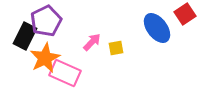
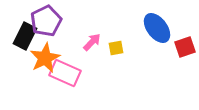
red square: moved 33 px down; rotated 15 degrees clockwise
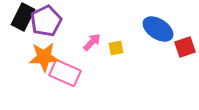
blue ellipse: moved 1 px right, 1 px down; rotated 20 degrees counterclockwise
black rectangle: moved 2 px left, 19 px up
orange star: moved 1 px left, 1 px up; rotated 24 degrees clockwise
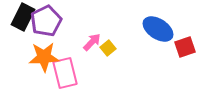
yellow square: moved 8 px left; rotated 28 degrees counterclockwise
pink rectangle: rotated 52 degrees clockwise
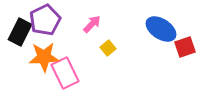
black rectangle: moved 3 px left, 15 px down
purple pentagon: moved 1 px left, 1 px up
blue ellipse: moved 3 px right
pink arrow: moved 18 px up
pink rectangle: rotated 12 degrees counterclockwise
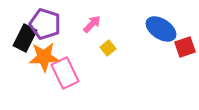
purple pentagon: moved 4 px down; rotated 28 degrees counterclockwise
black rectangle: moved 5 px right, 6 px down
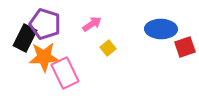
pink arrow: rotated 12 degrees clockwise
blue ellipse: rotated 32 degrees counterclockwise
